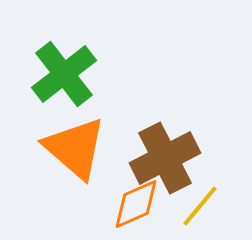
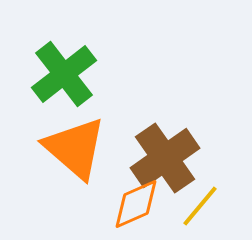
brown cross: rotated 8 degrees counterclockwise
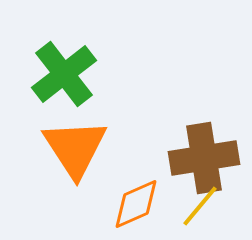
orange triangle: rotated 16 degrees clockwise
brown cross: moved 39 px right; rotated 26 degrees clockwise
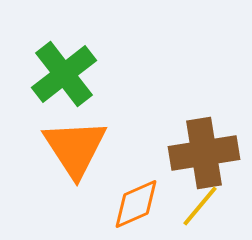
brown cross: moved 5 px up
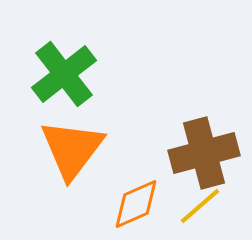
orange triangle: moved 3 px left, 1 px down; rotated 10 degrees clockwise
brown cross: rotated 6 degrees counterclockwise
yellow line: rotated 9 degrees clockwise
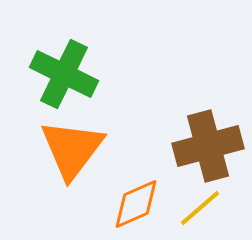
green cross: rotated 26 degrees counterclockwise
brown cross: moved 4 px right, 7 px up
yellow line: moved 2 px down
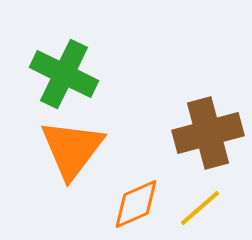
brown cross: moved 13 px up
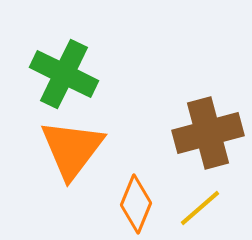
orange diamond: rotated 44 degrees counterclockwise
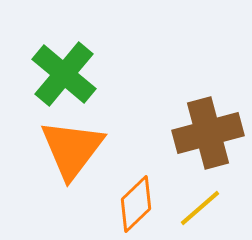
green cross: rotated 14 degrees clockwise
orange diamond: rotated 24 degrees clockwise
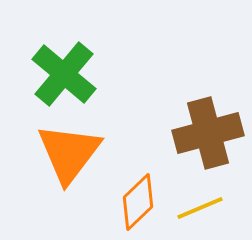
orange triangle: moved 3 px left, 4 px down
orange diamond: moved 2 px right, 2 px up
yellow line: rotated 18 degrees clockwise
